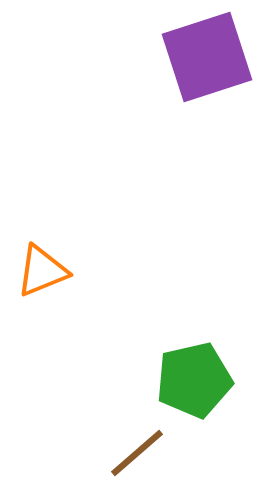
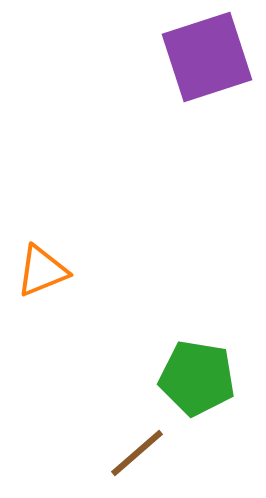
green pentagon: moved 3 px right, 2 px up; rotated 22 degrees clockwise
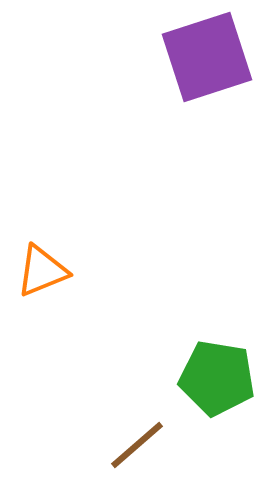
green pentagon: moved 20 px right
brown line: moved 8 px up
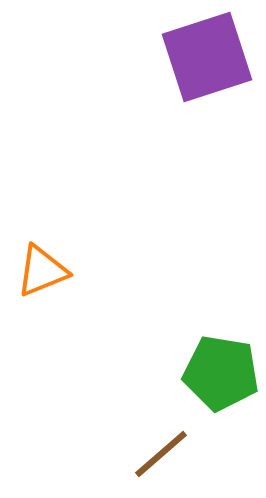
green pentagon: moved 4 px right, 5 px up
brown line: moved 24 px right, 9 px down
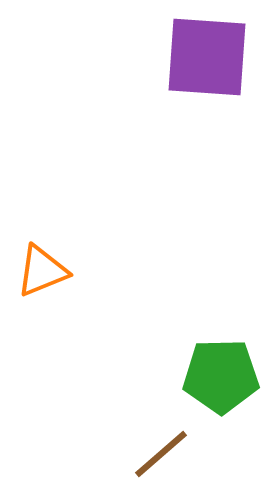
purple square: rotated 22 degrees clockwise
green pentagon: moved 3 px down; rotated 10 degrees counterclockwise
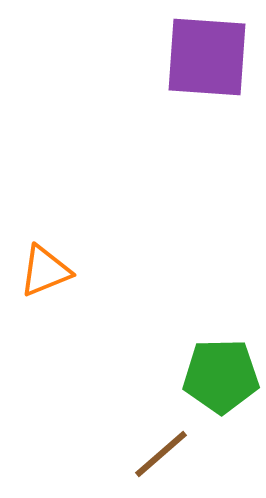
orange triangle: moved 3 px right
